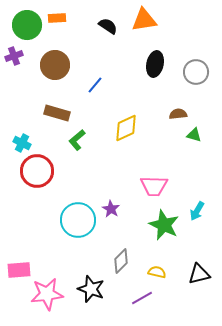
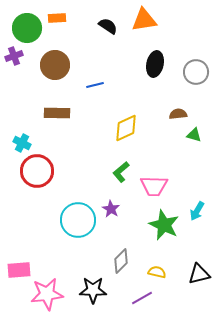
green circle: moved 3 px down
blue line: rotated 36 degrees clockwise
brown rectangle: rotated 15 degrees counterclockwise
green L-shape: moved 44 px right, 32 px down
black star: moved 2 px right, 1 px down; rotated 20 degrees counterclockwise
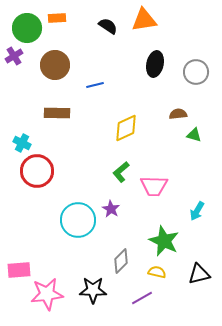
purple cross: rotated 12 degrees counterclockwise
green star: moved 16 px down
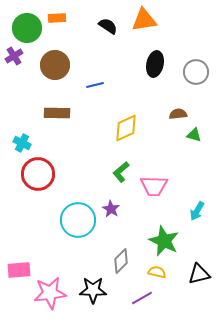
red circle: moved 1 px right, 3 px down
pink star: moved 3 px right, 1 px up
